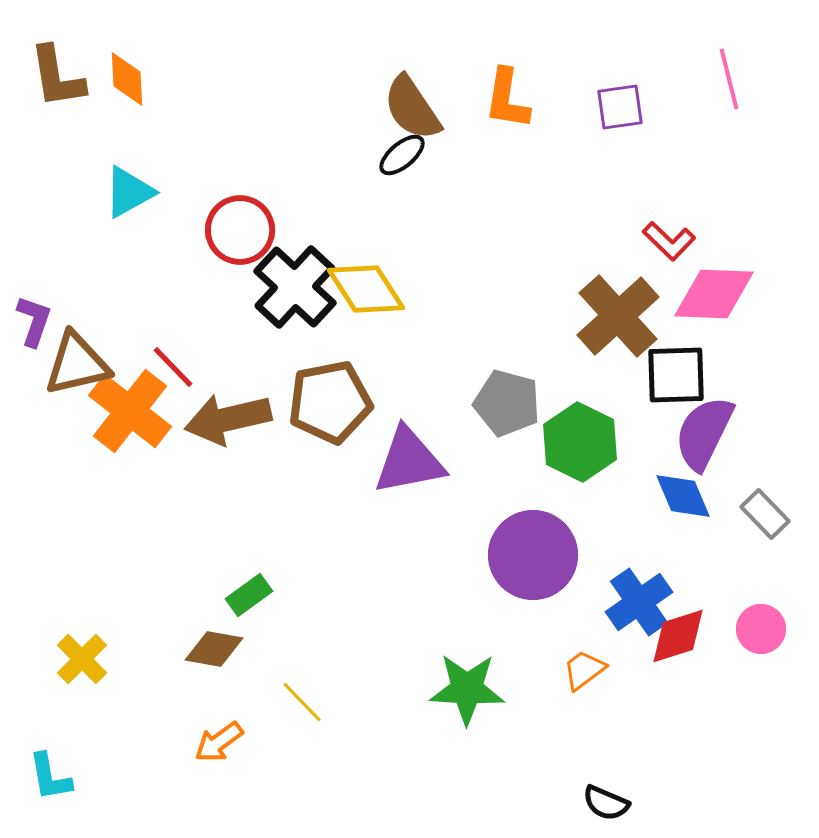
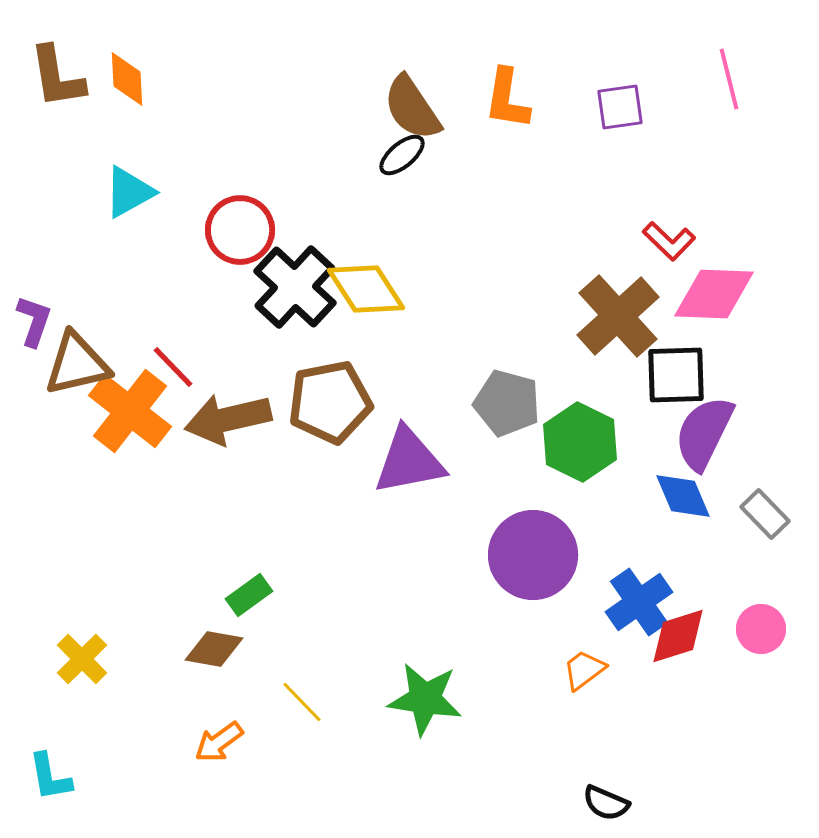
green star: moved 42 px left, 10 px down; rotated 6 degrees clockwise
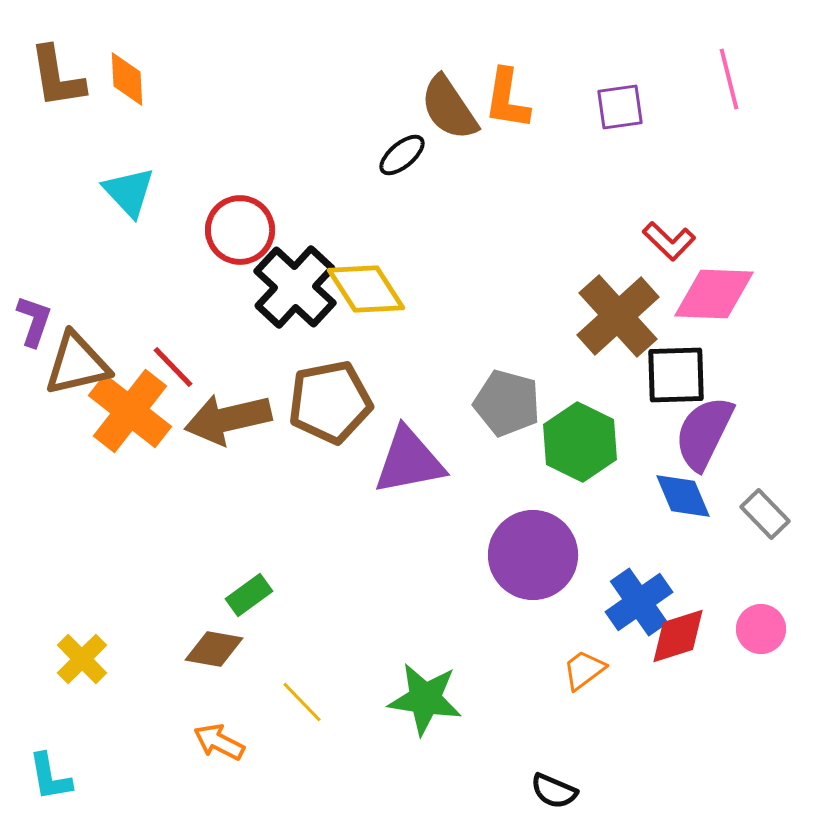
brown semicircle: moved 37 px right
cyan triangle: rotated 44 degrees counterclockwise
orange arrow: rotated 63 degrees clockwise
black semicircle: moved 52 px left, 12 px up
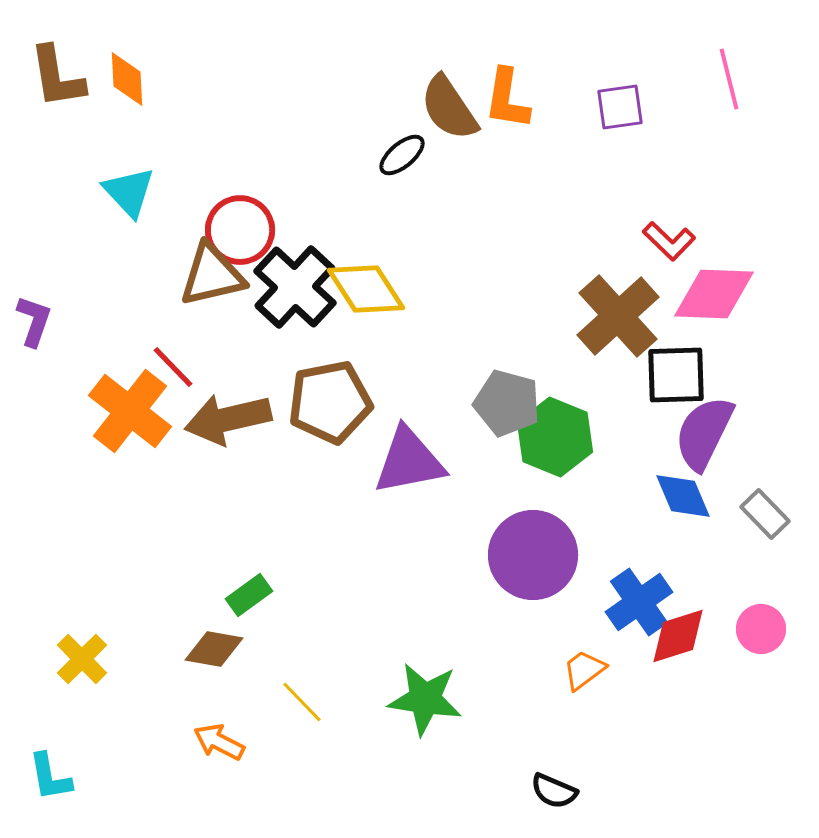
brown triangle: moved 135 px right, 89 px up
green hexagon: moved 25 px left, 5 px up; rotated 4 degrees counterclockwise
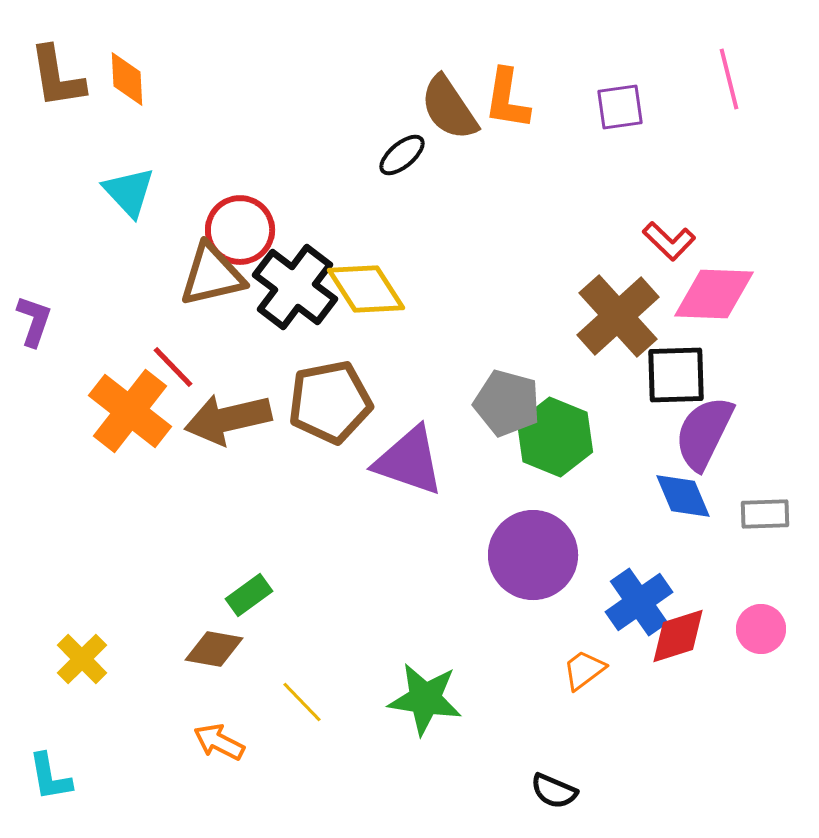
black cross: rotated 6 degrees counterclockwise
purple triangle: rotated 30 degrees clockwise
gray rectangle: rotated 48 degrees counterclockwise
